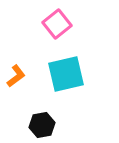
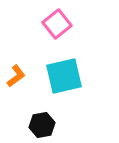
cyan square: moved 2 px left, 2 px down
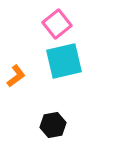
cyan square: moved 15 px up
black hexagon: moved 11 px right
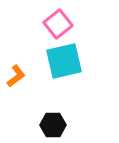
pink square: moved 1 px right
black hexagon: rotated 10 degrees clockwise
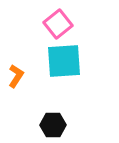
cyan square: rotated 9 degrees clockwise
orange L-shape: rotated 20 degrees counterclockwise
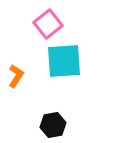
pink square: moved 10 px left
black hexagon: rotated 10 degrees counterclockwise
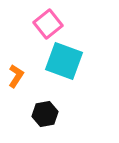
cyan square: rotated 24 degrees clockwise
black hexagon: moved 8 px left, 11 px up
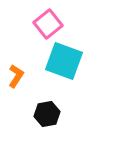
black hexagon: moved 2 px right
